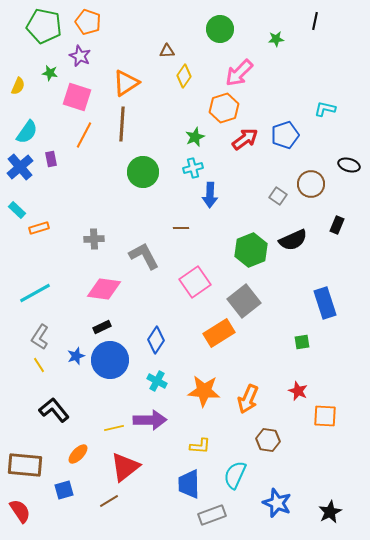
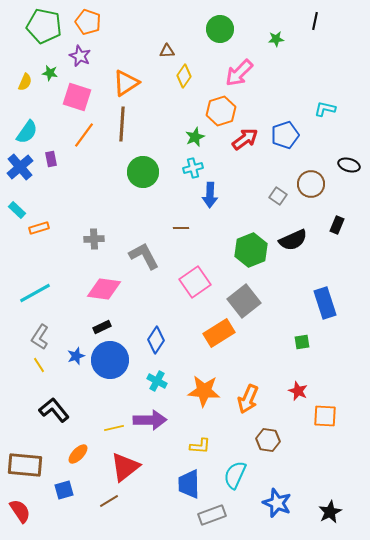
yellow semicircle at (18, 86): moved 7 px right, 4 px up
orange hexagon at (224, 108): moved 3 px left, 3 px down
orange line at (84, 135): rotated 8 degrees clockwise
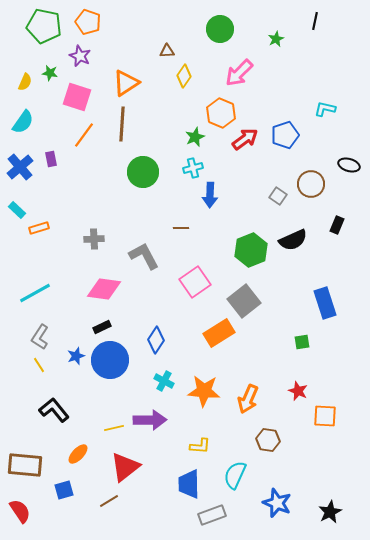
green star at (276, 39): rotated 21 degrees counterclockwise
orange hexagon at (221, 111): moved 2 px down; rotated 20 degrees counterclockwise
cyan semicircle at (27, 132): moved 4 px left, 10 px up
cyan cross at (157, 381): moved 7 px right
